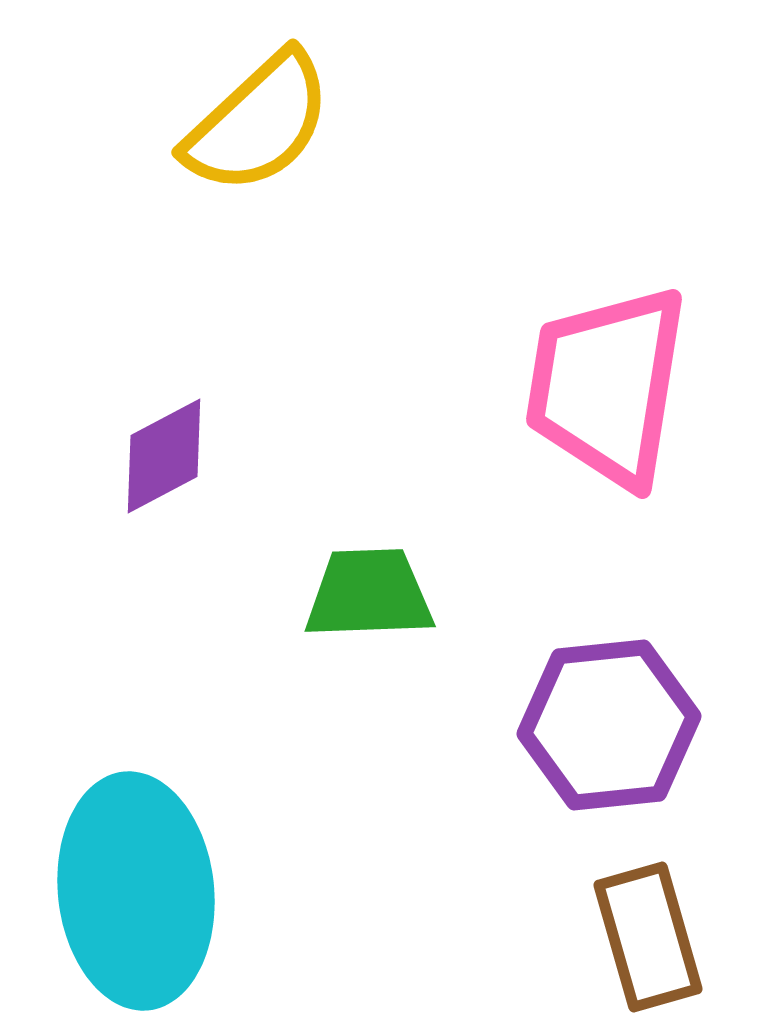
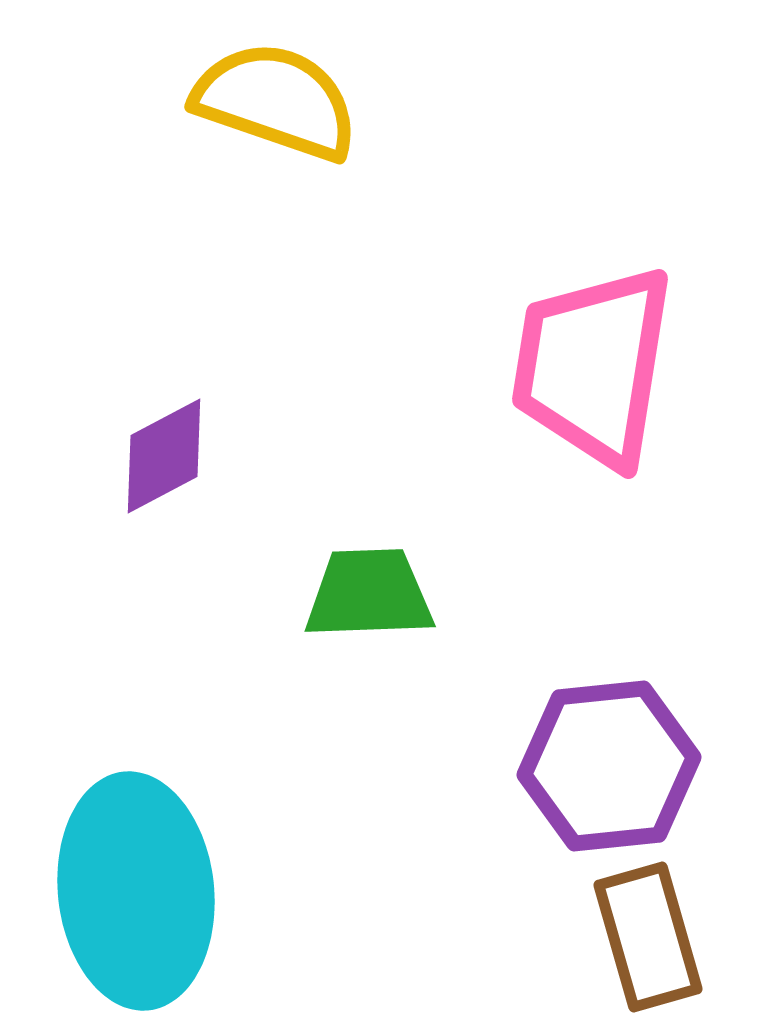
yellow semicircle: moved 18 px right, 22 px up; rotated 118 degrees counterclockwise
pink trapezoid: moved 14 px left, 20 px up
purple hexagon: moved 41 px down
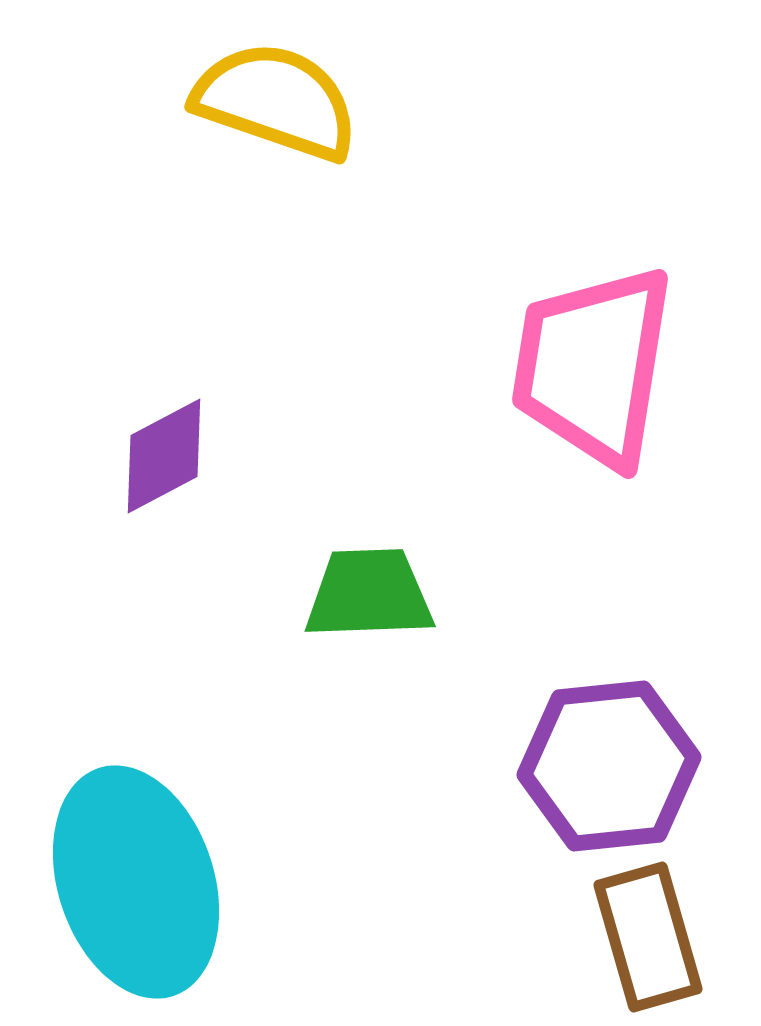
cyan ellipse: moved 9 px up; rotated 12 degrees counterclockwise
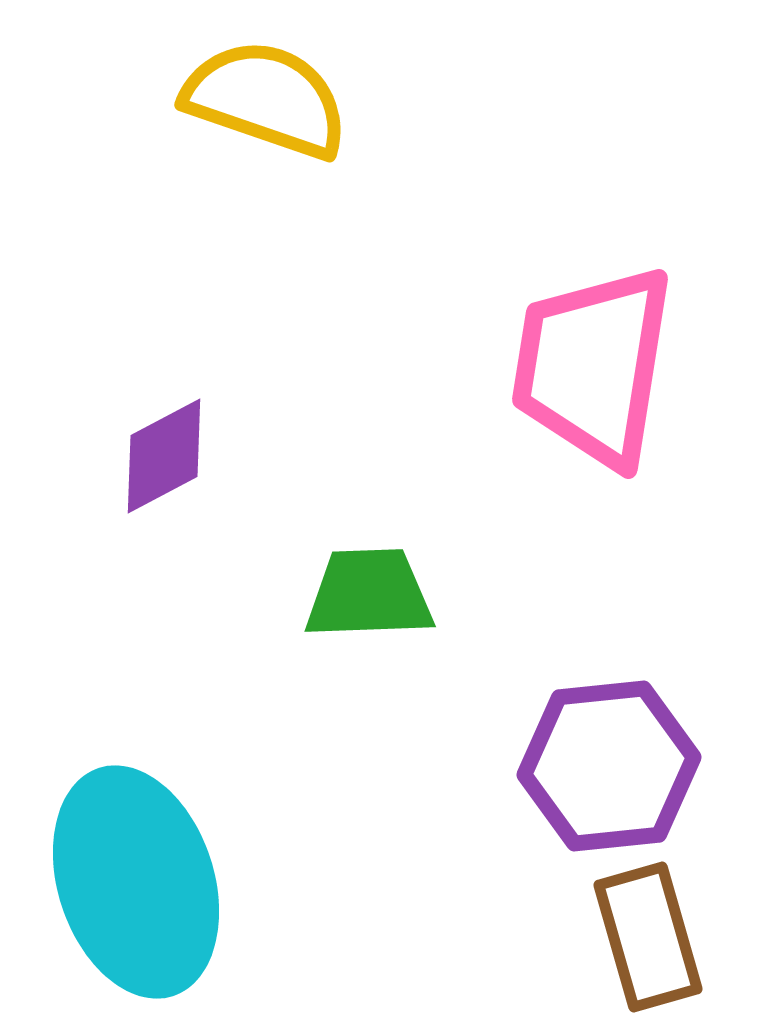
yellow semicircle: moved 10 px left, 2 px up
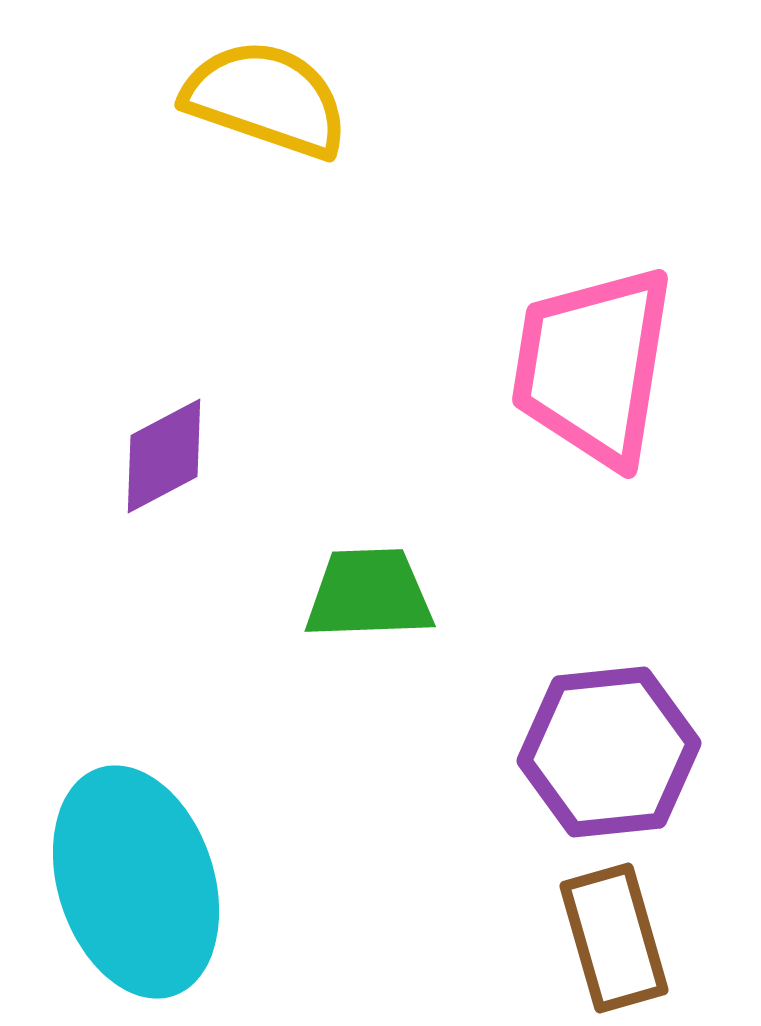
purple hexagon: moved 14 px up
brown rectangle: moved 34 px left, 1 px down
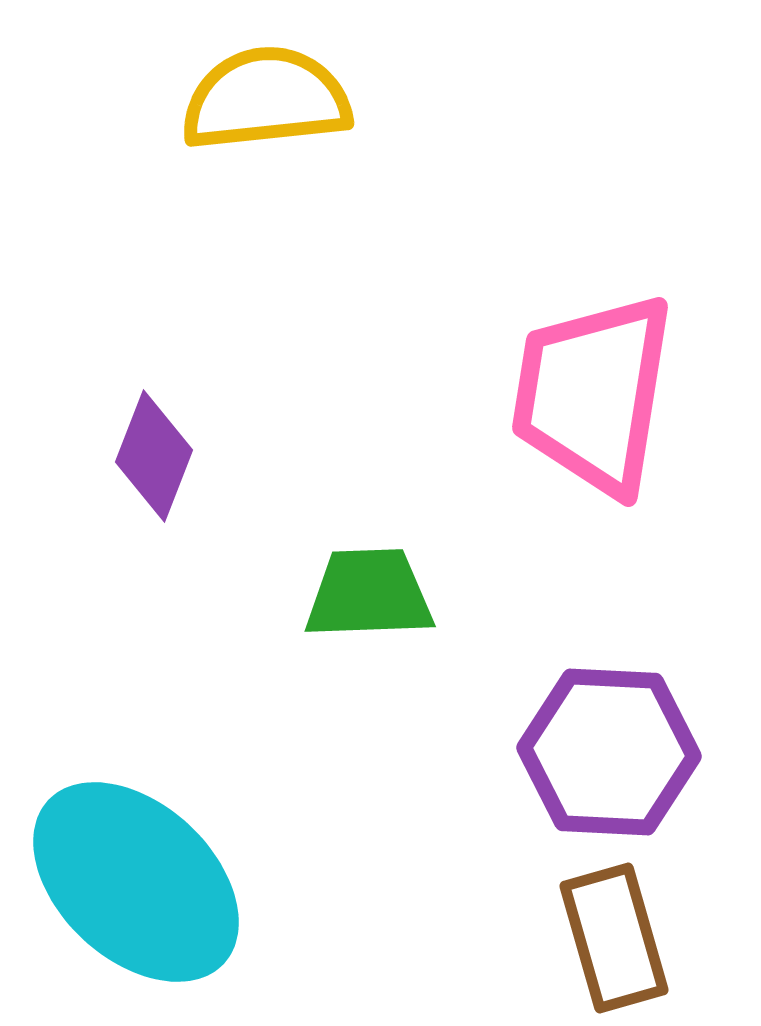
yellow semicircle: rotated 25 degrees counterclockwise
pink trapezoid: moved 28 px down
purple diamond: moved 10 px left; rotated 41 degrees counterclockwise
purple hexagon: rotated 9 degrees clockwise
cyan ellipse: rotated 29 degrees counterclockwise
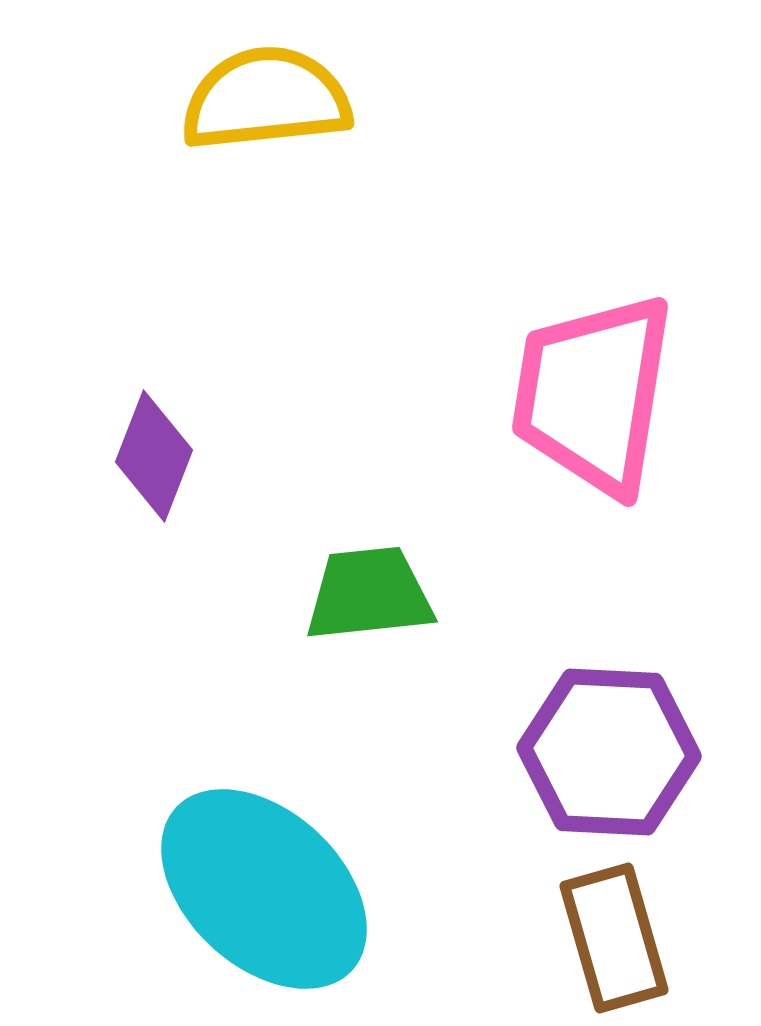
green trapezoid: rotated 4 degrees counterclockwise
cyan ellipse: moved 128 px right, 7 px down
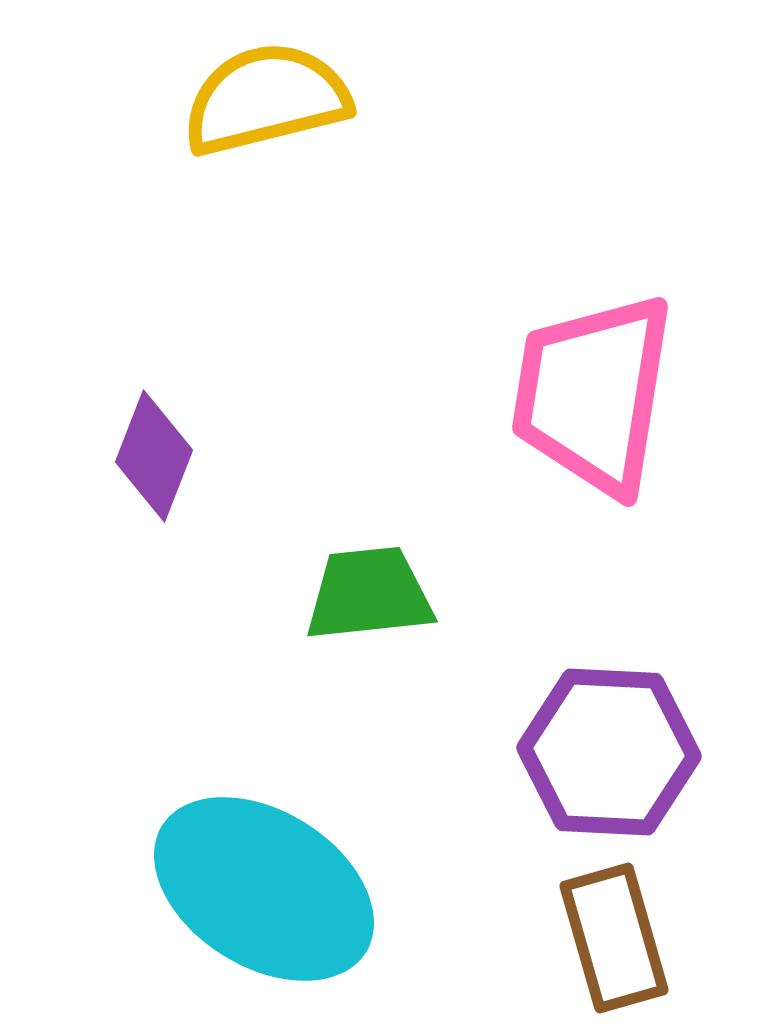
yellow semicircle: rotated 8 degrees counterclockwise
cyan ellipse: rotated 11 degrees counterclockwise
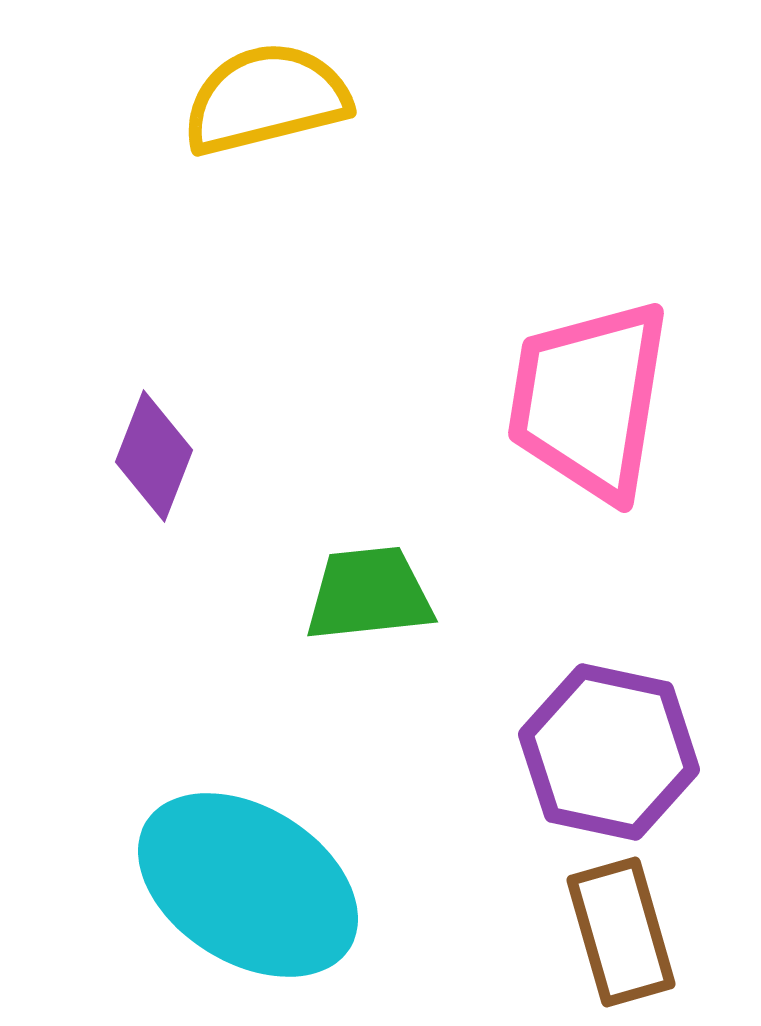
pink trapezoid: moved 4 px left, 6 px down
purple hexagon: rotated 9 degrees clockwise
cyan ellipse: moved 16 px left, 4 px up
brown rectangle: moved 7 px right, 6 px up
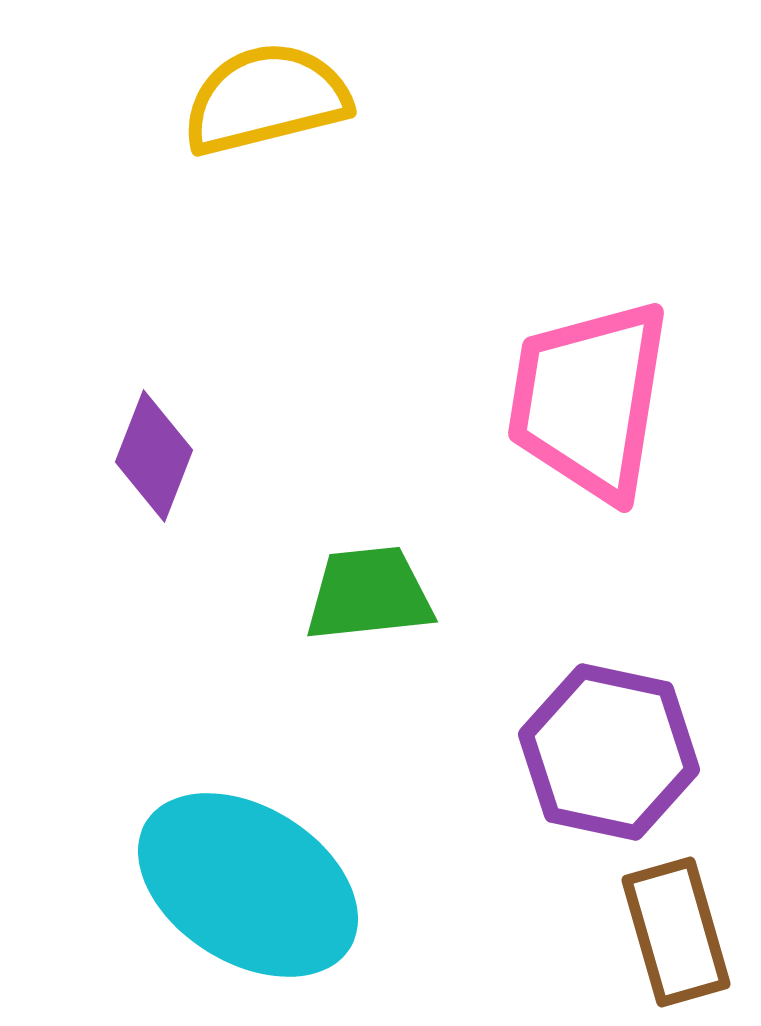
brown rectangle: moved 55 px right
